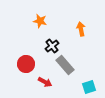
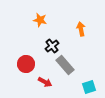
orange star: moved 1 px up
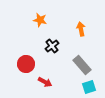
gray rectangle: moved 17 px right
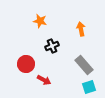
orange star: moved 1 px down
black cross: rotated 16 degrees clockwise
gray rectangle: moved 2 px right
red arrow: moved 1 px left, 2 px up
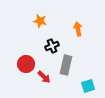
orange arrow: moved 3 px left
gray rectangle: moved 18 px left; rotated 54 degrees clockwise
red arrow: moved 3 px up; rotated 16 degrees clockwise
cyan square: moved 1 px left, 1 px up
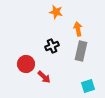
orange star: moved 16 px right, 9 px up
gray rectangle: moved 15 px right, 14 px up
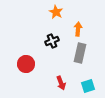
orange star: rotated 16 degrees clockwise
orange arrow: rotated 16 degrees clockwise
black cross: moved 5 px up
gray rectangle: moved 1 px left, 2 px down
red arrow: moved 17 px right, 6 px down; rotated 24 degrees clockwise
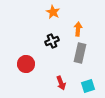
orange star: moved 3 px left
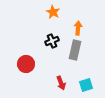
orange arrow: moved 1 px up
gray rectangle: moved 5 px left, 3 px up
cyan square: moved 2 px left, 1 px up
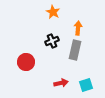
red circle: moved 2 px up
red arrow: rotated 80 degrees counterclockwise
